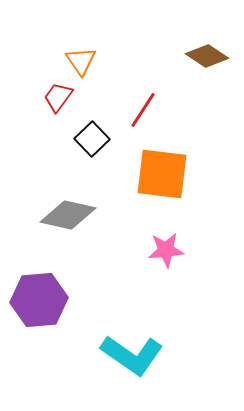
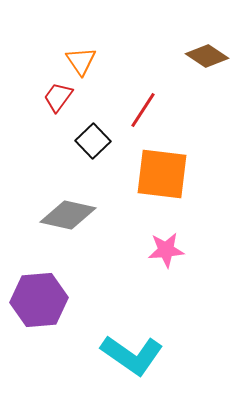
black square: moved 1 px right, 2 px down
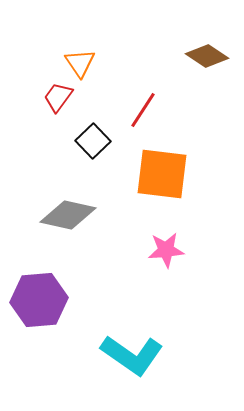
orange triangle: moved 1 px left, 2 px down
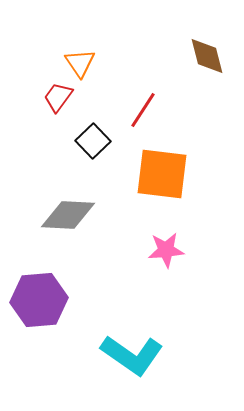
brown diamond: rotated 42 degrees clockwise
gray diamond: rotated 10 degrees counterclockwise
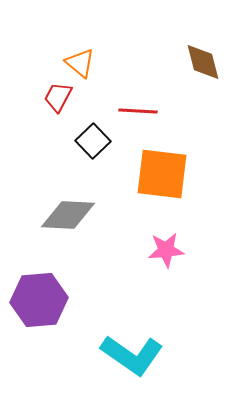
brown diamond: moved 4 px left, 6 px down
orange triangle: rotated 16 degrees counterclockwise
red trapezoid: rotated 8 degrees counterclockwise
red line: moved 5 px left, 1 px down; rotated 60 degrees clockwise
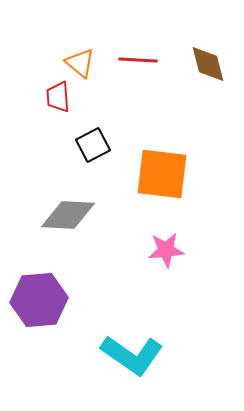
brown diamond: moved 5 px right, 2 px down
red trapezoid: rotated 32 degrees counterclockwise
red line: moved 51 px up
black square: moved 4 px down; rotated 16 degrees clockwise
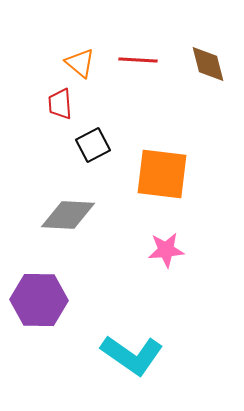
red trapezoid: moved 2 px right, 7 px down
purple hexagon: rotated 6 degrees clockwise
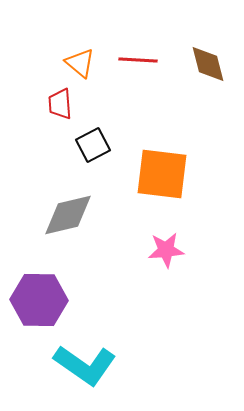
gray diamond: rotated 16 degrees counterclockwise
cyan L-shape: moved 47 px left, 10 px down
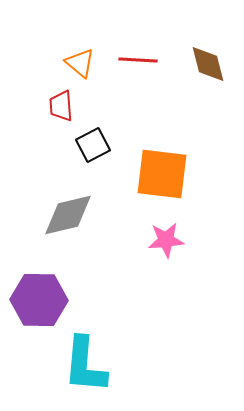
red trapezoid: moved 1 px right, 2 px down
pink star: moved 10 px up
cyan L-shape: rotated 60 degrees clockwise
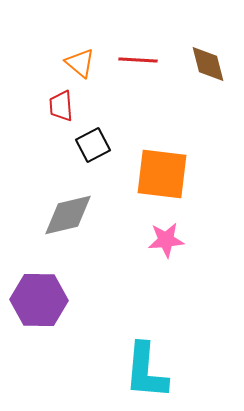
cyan L-shape: moved 61 px right, 6 px down
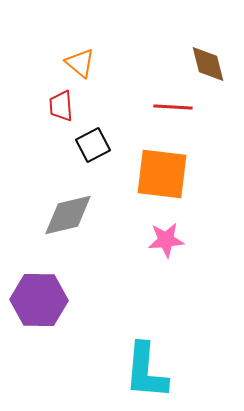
red line: moved 35 px right, 47 px down
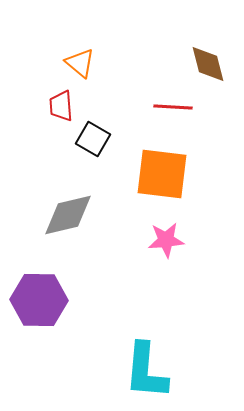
black square: moved 6 px up; rotated 32 degrees counterclockwise
